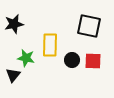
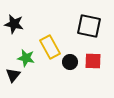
black star: rotated 24 degrees clockwise
yellow rectangle: moved 2 px down; rotated 30 degrees counterclockwise
black circle: moved 2 px left, 2 px down
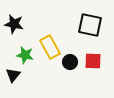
black square: moved 1 px right, 1 px up
green star: moved 1 px left, 3 px up
